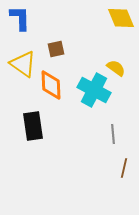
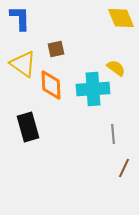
cyan cross: moved 1 px left, 1 px up; rotated 32 degrees counterclockwise
black rectangle: moved 5 px left, 1 px down; rotated 8 degrees counterclockwise
brown line: rotated 12 degrees clockwise
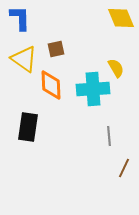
yellow triangle: moved 1 px right, 5 px up
yellow semicircle: rotated 24 degrees clockwise
black rectangle: rotated 24 degrees clockwise
gray line: moved 4 px left, 2 px down
